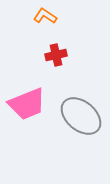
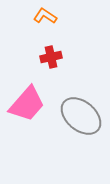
red cross: moved 5 px left, 2 px down
pink trapezoid: rotated 27 degrees counterclockwise
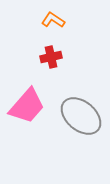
orange L-shape: moved 8 px right, 4 px down
pink trapezoid: moved 2 px down
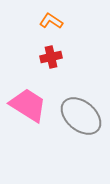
orange L-shape: moved 2 px left, 1 px down
pink trapezoid: moved 1 px right, 1 px up; rotated 99 degrees counterclockwise
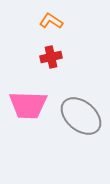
pink trapezoid: rotated 150 degrees clockwise
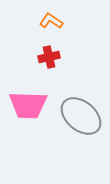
red cross: moved 2 px left
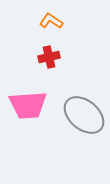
pink trapezoid: rotated 6 degrees counterclockwise
gray ellipse: moved 3 px right, 1 px up
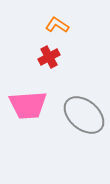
orange L-shape: moved 6 px right, 4 px down
red cross: rotated 15 degrees counterclockwise
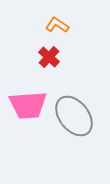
red cross: rotated 20 degrees counterclockwise
gray ellipse: moved 10 px left, 1 px down; rotated 12 degrees clockwise
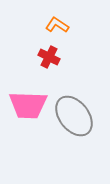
red cross: rotated 15 degrees counterclockwise
pink trapezoid: rotated 6 degrees clockwise
